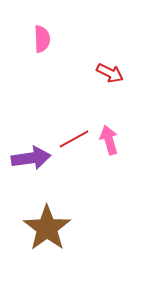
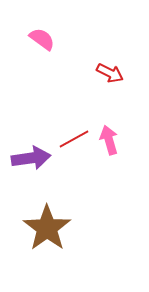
pink semicircle: rotated 52 degrees counterclockwise
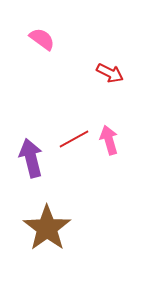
purple arrow: rotated 96 degrees counterclockwise
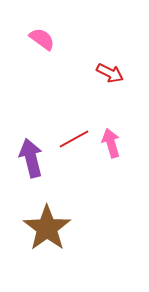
pink arrow: moved 2 px right, 3 px down
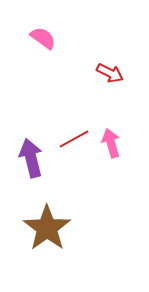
pink semicircle: moved 1 px right, 1 px up
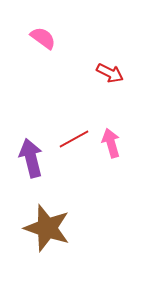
brown star: rotated 18 degrees counterclockwise
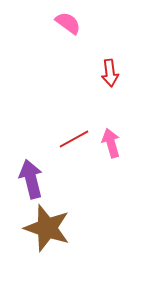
pink semicircle: moved 25 px right, 15 px up
red arrow: rotated 56 degrees clockwise
purple arrow: moved 21 px down
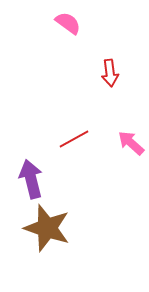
pink arrow: moved 20 px right; rotated 32 degrees counterclockwise
